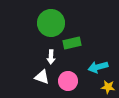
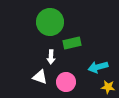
green circle: moved 1 px left, 1 px up
white triangle: moved 2 px left
pink circle: moved 2 px left, 1 px down
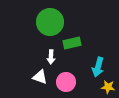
cyan arrow: rotated 60 degrees counterclockwise
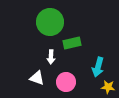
white triangle: moved 3 px left, 1 px down
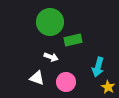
green rectangle: moved 1 px right, 3 px up
white arrow: rotated 72 degrees counterclockwise
yellow star: rotated 24 degrees clockwise
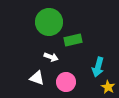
green circle: moved 1 px left
